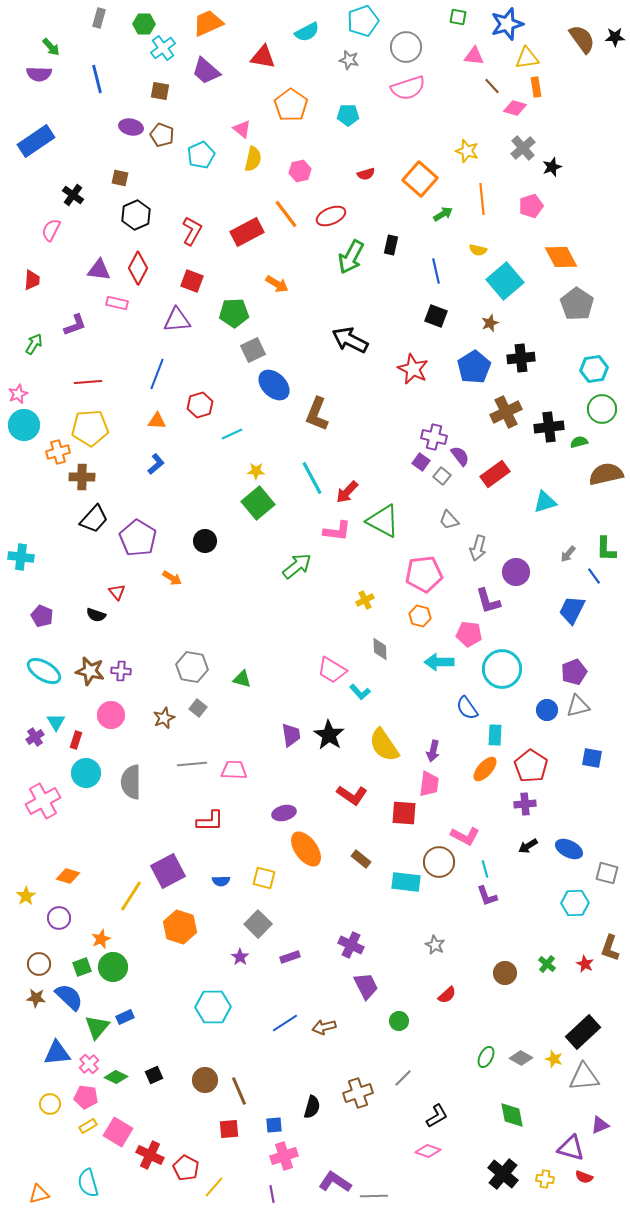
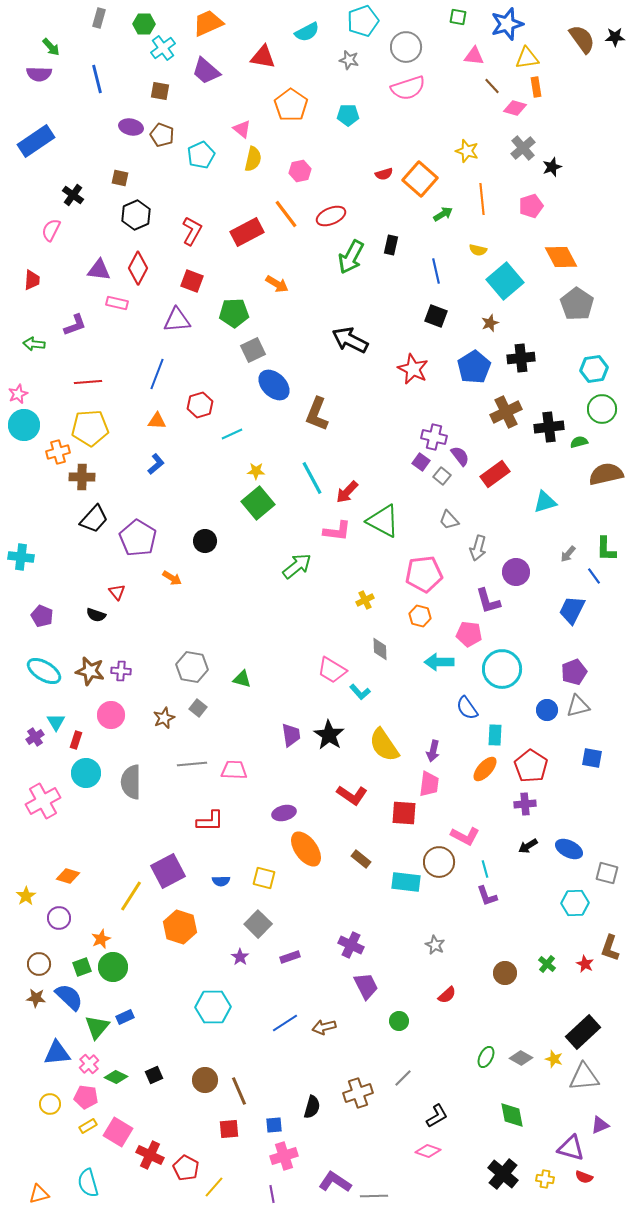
red semicircle at (366, 174): moved 18 px right
green arrow at (34, 344): rotated 115 degrees counterclockwise
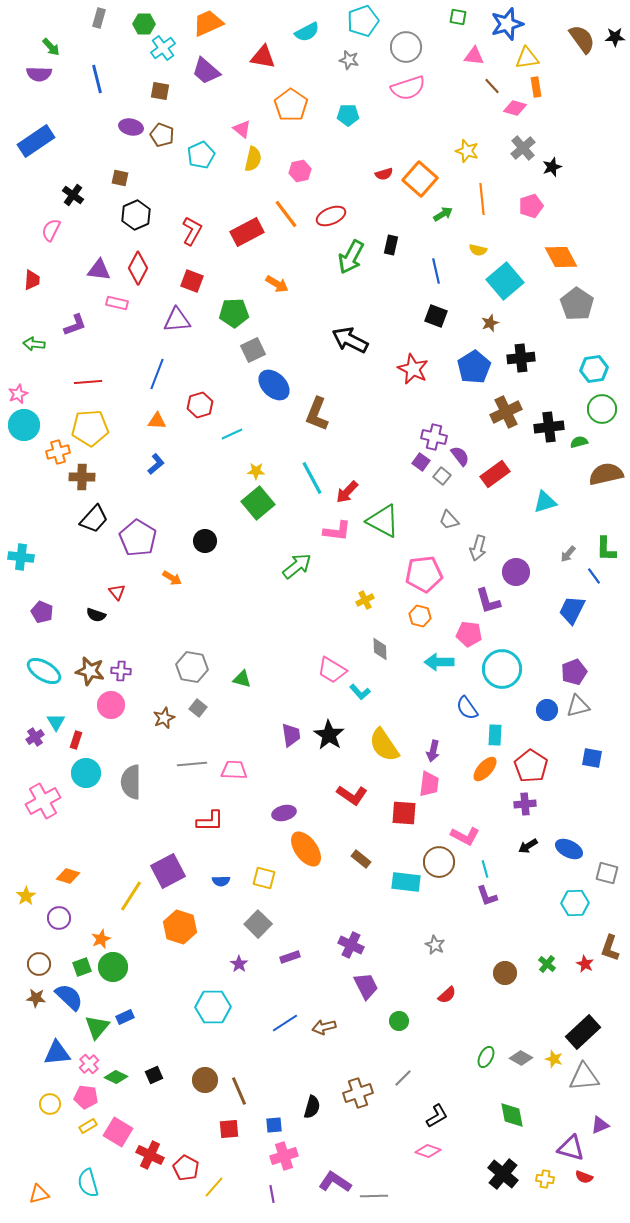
purple pentagon at (42, 616): moved 4 px up
pink circle at (111, 715): moved 10 px up
purple star at (240, 957): moved 1 px left, 7 px down
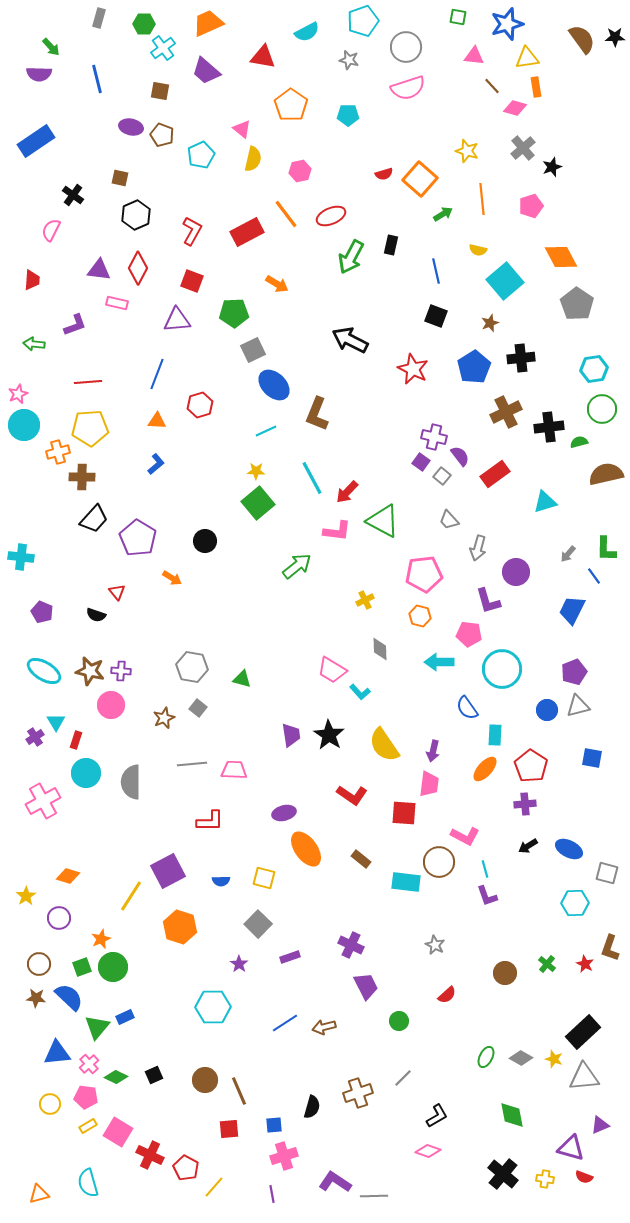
cyan line at (232, 434): moved 34 px right, 3 px up
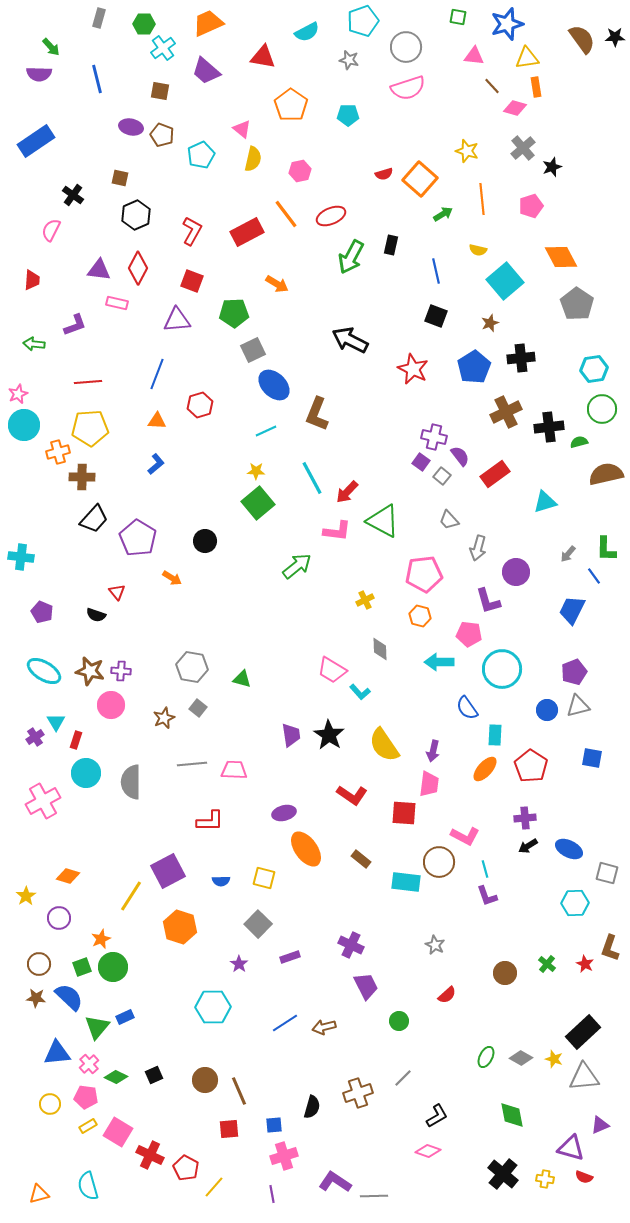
purple cross at (525, 804): moved 14 px down
cyan semicircle at (88, 1183): moved 3 px down
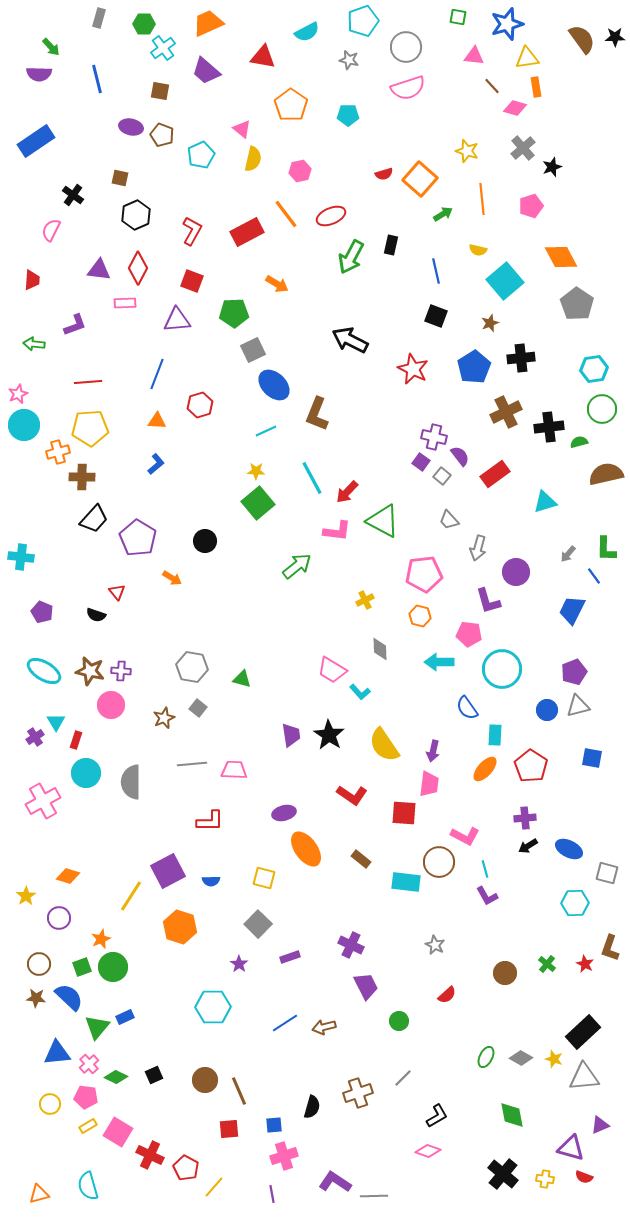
pink rectangle at (117, 303): moved 8 px right; rotated 15 degrees counterclockwise
blue semicircle at (221, 881): moved 10 px left
purple L-shape at (487, 896): rotated 10 degrees counterclockwise
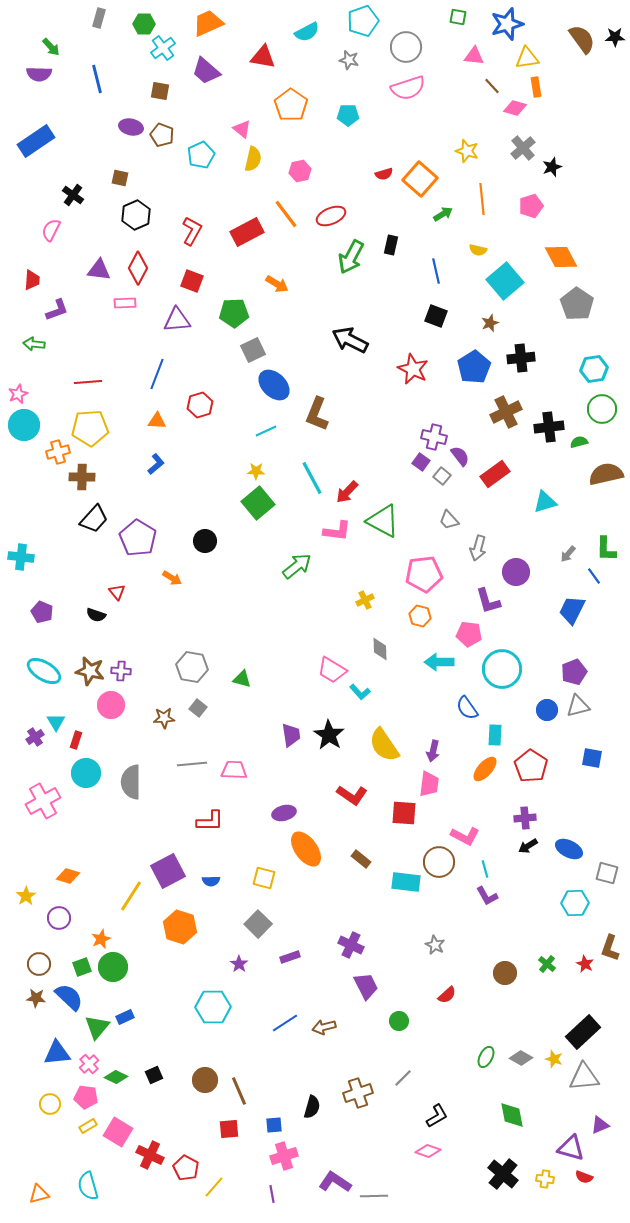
purple L-shape at (75, 325): moved 18 px left, 15 px up
brown star at (164, 718): rotated 20 degrees clockwise
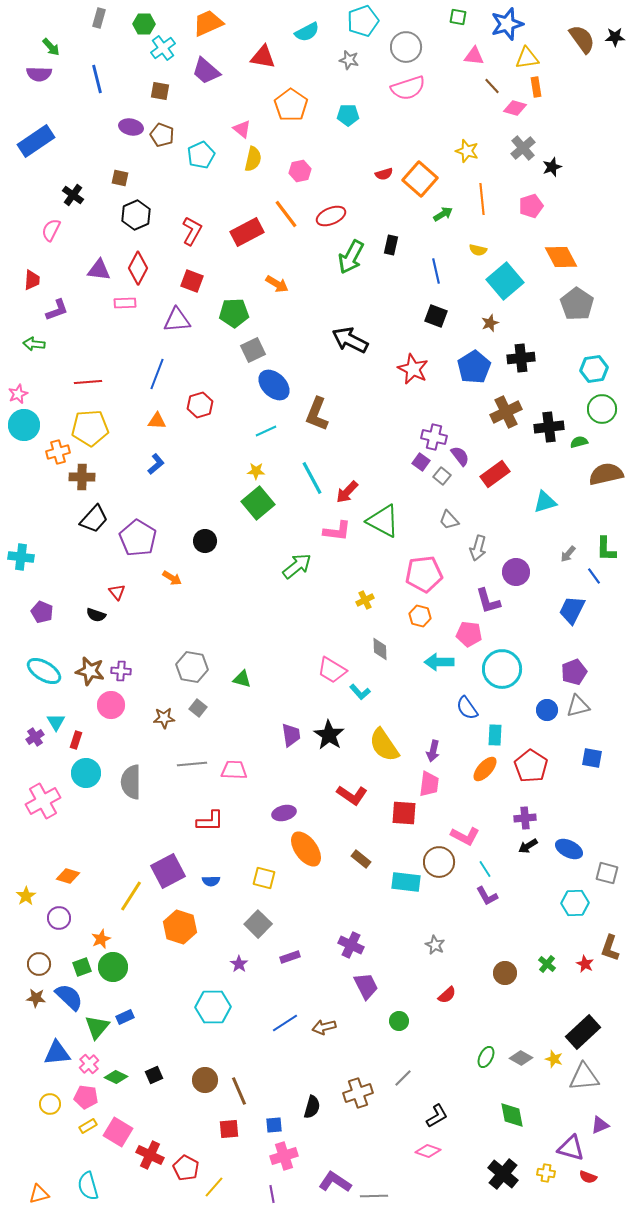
cyan line at (485, 869): rotated 18 degrees counterclockwise
red semicircle at (584, 1177): moved 4 px right
yellow cross at (545, 1179): moved 1 px right, 6 px up
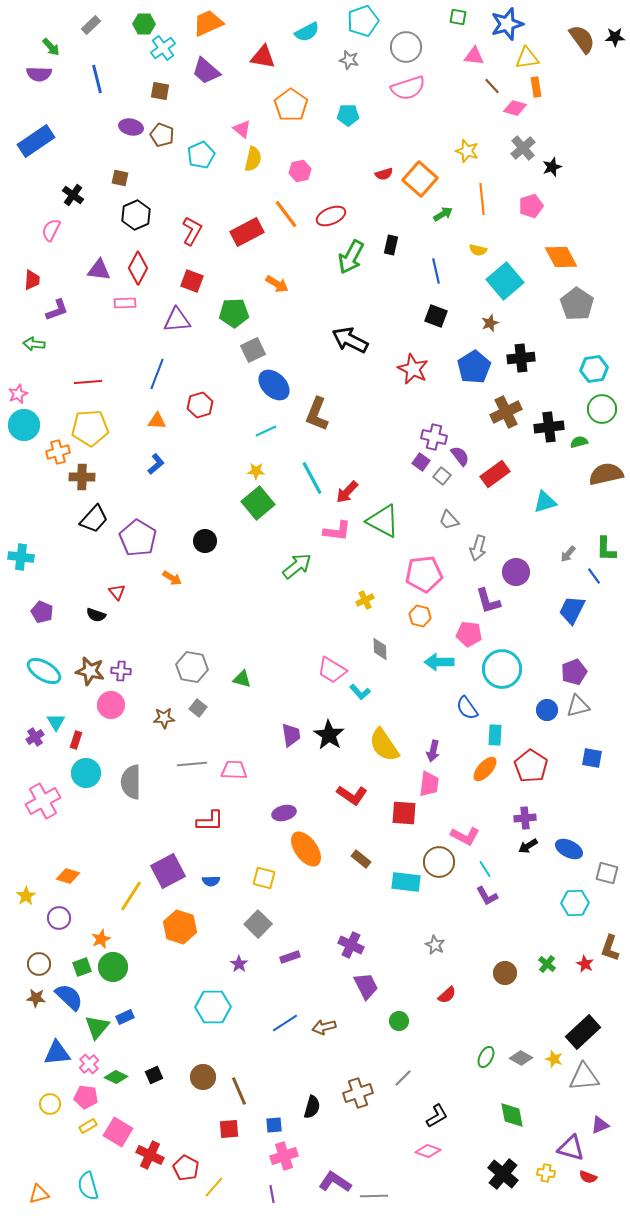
gray rectangle at (99, 18): moved 8 px left, 7 px down; rotated 30 degrees clockwise
brown circle at (205, 1080): moved 2 px left, 3 px up
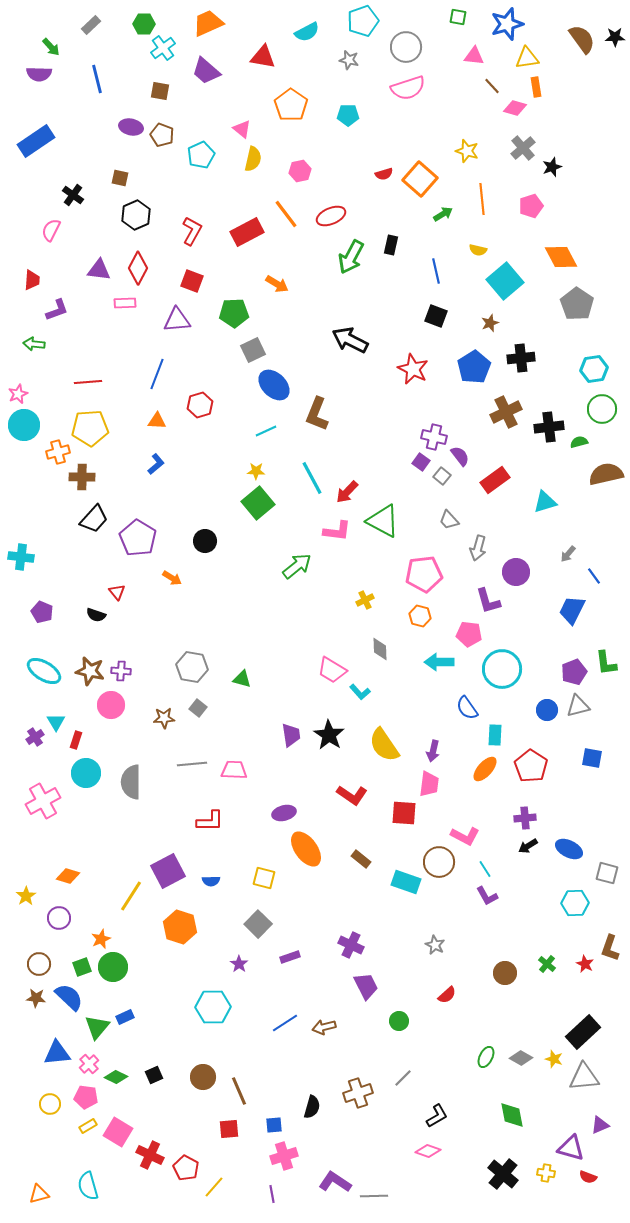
red rectangle at (495, 474): moved 6 px down
green L-shape at (606, 549): moved 114 px down; rotated 8 degrees counterclockwise
cyan rectangle at (406, 882): rotated 12 degrees clockwise
